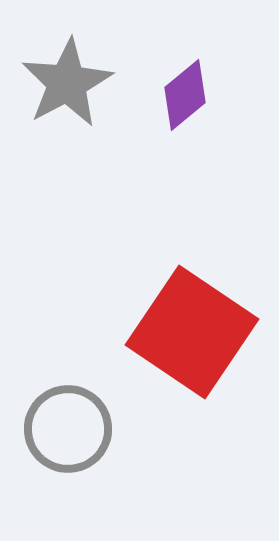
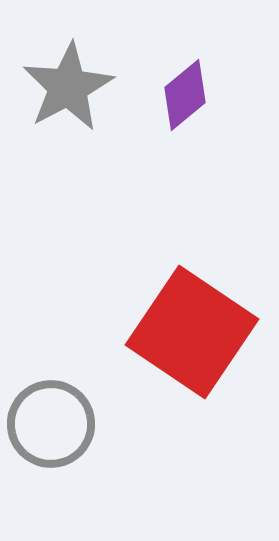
gray star: moved 1 px right, 4 px down
gray circle: moved 17 px left, 5 px up
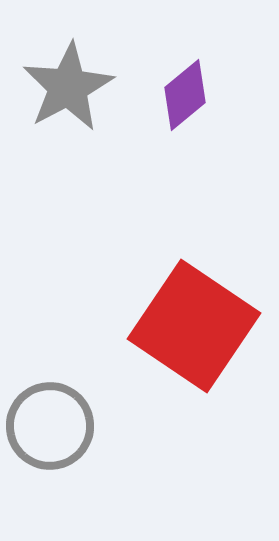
red square: moved 2 px right, 6 px up
gray circle: moved 1 px left, 2 px down
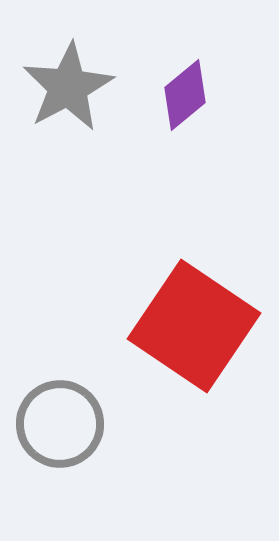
gray circle: moved 10 px right, 2 px up
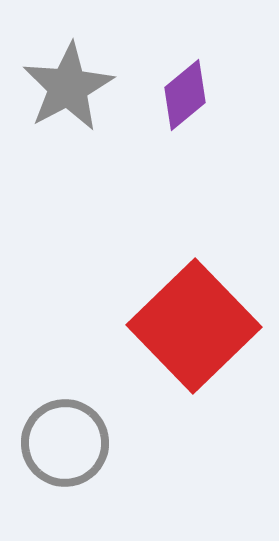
red square: rotated 12 degrees clockwise
gray circle: moved 5 px right, 19 px down
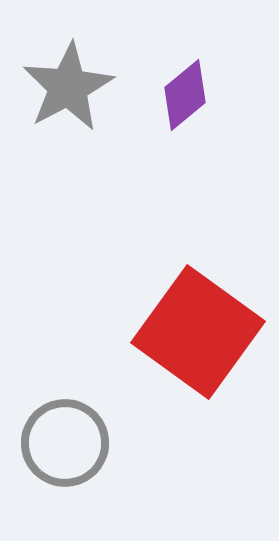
red square: moved 4 px right, 6 px down; rotated 10 degrees counterclockwise
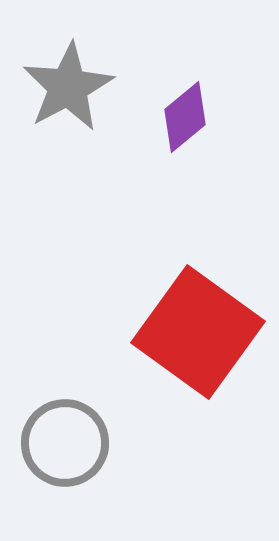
purple diamond: moved 22 px down
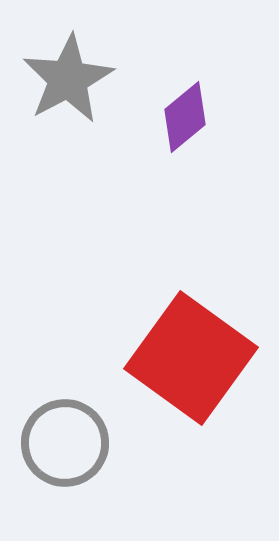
gray star: moved 8 px up
red square: moved 7 px left, 26 px down
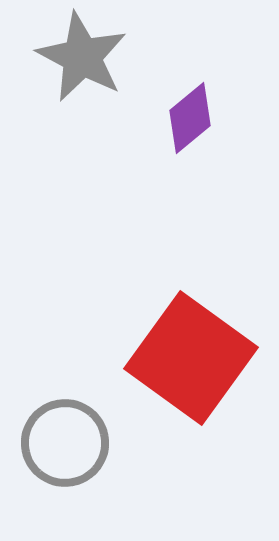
gray star: moved 14 px right, 22 px up; rotated 16 degrees counterclockwise
purple diamond: moved 5 px right, 1 px down
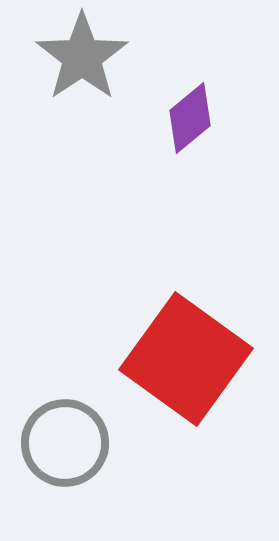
gray star: rotated 10 degrees clockwise
red square: moved 5 px left, 1 px down
